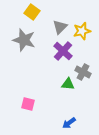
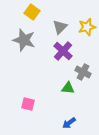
yellow star: moved 5 px right, 4 px up
green triangle: moved 4 px down
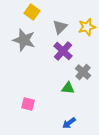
gray cross: rotated 14 degrees clockwise
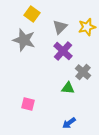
yellow square: moved 2 px down
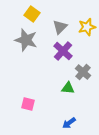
gray star: moved 2 px right
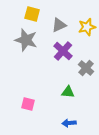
yellow square: rotated 21 degrees counterclockwise
gray triangle: moved 1 px left, 2 px up; rotated 21 degrees clockwise
gray cross: moved 3 px right, 4 px up
green triangle: moved 4 px down
blue arrow: rotated 32 degrees clockwise
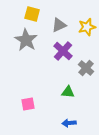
gray star: rotated 15 degrees clockwise
pink square: rotated 24 degrees counterclockwise
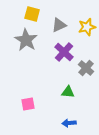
purple cross: moved 1 px right, 1 px down
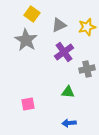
yellow square: rotated 21 degrees clockwise
purple cross: rotated 12 degrees clockwise
gray cross: moved 1 px right, 1 px down; rotated 35 degrees clockwise
